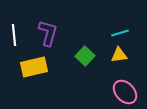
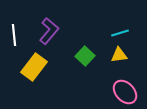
purple L-shape: moved 1 px right, 2 px up; rotated 24 degrees clockwise
yellow rectangle: rotated 40 degrees counterclockwise
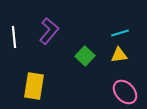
white line: moved 2 px down
yellow rectangle: moved 19 px down; rotated 28 degrees counterclockwise
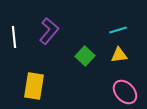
cyan line: moved 2 px left, 3 px up
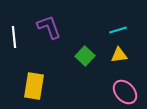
purple L-shape: moved 4 px up; rotated 60 degrees counterclockwise
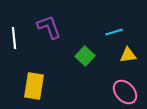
cyan line: moved 4 px left, 2 px down
white line: moved 1 px down
yellow triangle: moved 9 px right
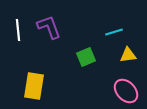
white line: moved 4 px right, 8 px up
green square: moved 1 px right, 1 px down; rotated 24 degrees clockwise
pink ellipse: moved 1 px right, 1 px up
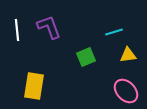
white line: moved 1 px left
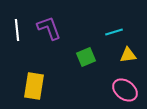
purple L-shape: moved 1 px down
pink ellipse: moved 1 px left, 1 px up; rotated 10 degrees counterclockwise
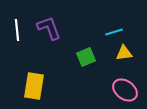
yellow triangle: moved 4 px left, 2 px up
